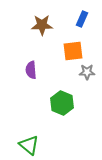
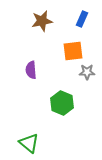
brown star: moved 4 px up; rotated 10 degrees counterclockwise
green triangle: moved 2 px up
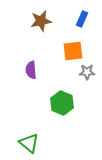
brown star: moved 1 px left
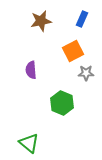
orange square: rotated 20 degrees counterclockwise
gray star: moved 1 px left, 1 px down
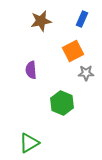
green triangle: rotated 50 degrees clockwise
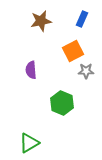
gray star: moved 2 px up
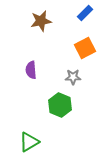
blue rectangle: moved 3 px right, 6 px up; rotated 21 degrees clockwise
orange square: moved 12 px right, 3 px up
gray star: moved 13 px left, 6 px down
green hexagon: moved 2 px left, 2 px down
green triangle: moved 1 px up
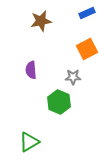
blue rectangle: moved 2 px right; rotated 21 degrees clockwise
orange square: moved 2 px right, 1 px down
green hexagon: moved 1 px left, 3 px up
